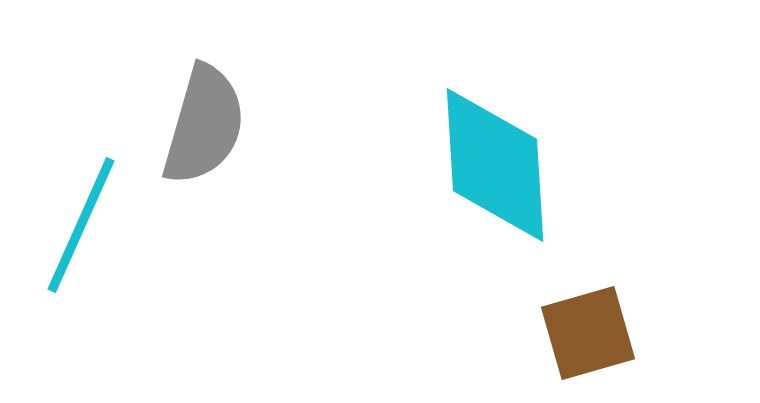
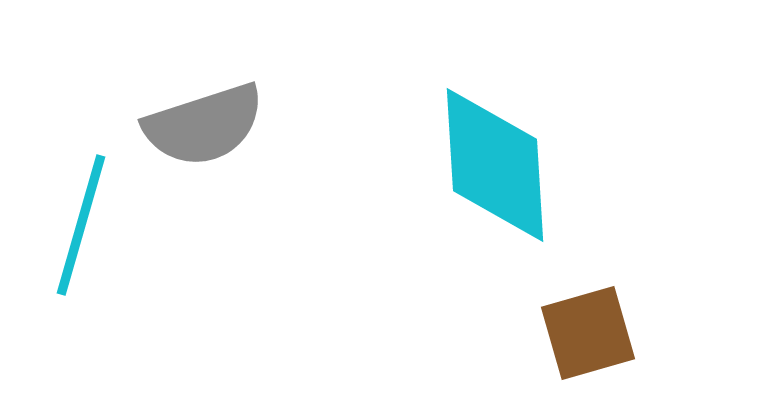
gray semicircle: rotated 56 degrees clockwise
cyan line: rotated 8 degrees counterclockwise
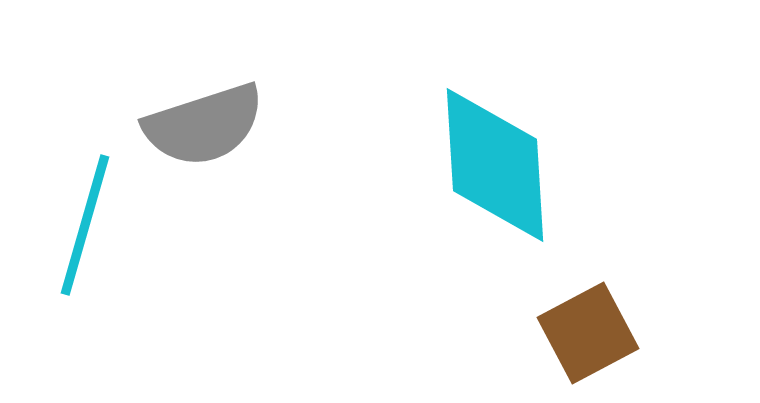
cyan line: moved 4 px right
brown square: rotated 12 degrees counterclockwise
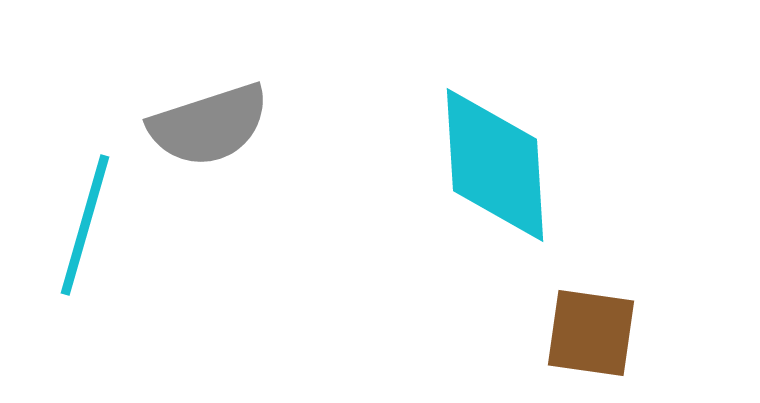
gray semicircle: moved 5 px right
brown square: moved 3 px right; rotated 36 degrees clockwise
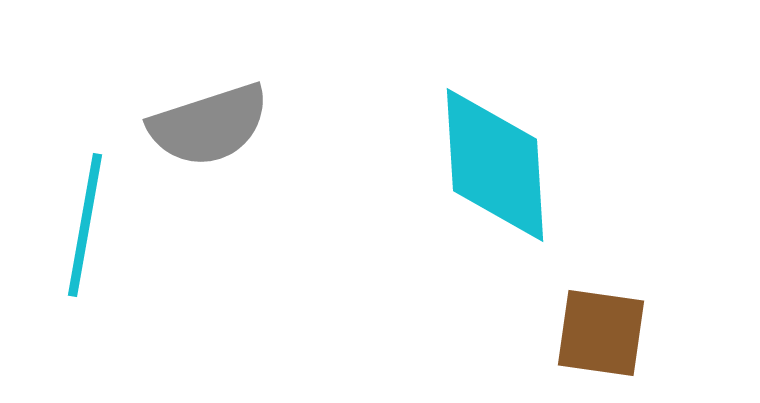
cyan line: rotated 6 degrees counterclockwise
brown square: moved 10 px right
